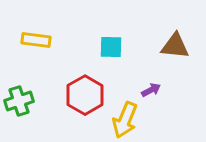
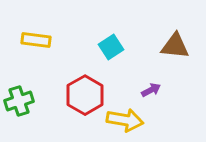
cyan square: rotated 35 degrees counterclockwise
yellow arrow: rotated 102 degrees counterclockwise
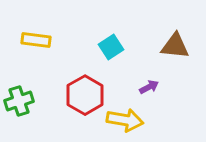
purple arrow: moved 2 px left, 3 px up
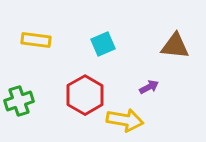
cyan square: moved 8 px left, 3 px up; rotated 10 degrees clockwise
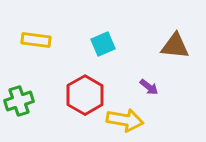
purple arrow: rotated 66 degrees clockwise
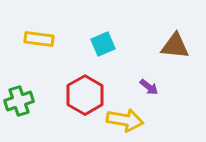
yellow rectangle: moved 3 px right, 1 px up
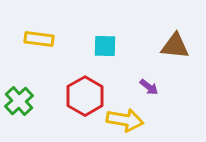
cyan square: moved 2 px right, 2 px down; rotated 25 degrees clockwise
red hexagon: moved 1 px down
green cross: rotated 24 degrees counterclockwise
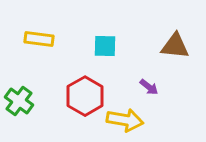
green cross: rotated 12 degrees counterclockwise
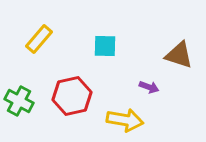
yellow rectangle: rotated 56 degrees counterclockwise
brown triangle: moved 4 px right, 9 px down; rotated 12 degrees clockwise
purple arrow: rotated 18 degrees counterclockwise
red hexagon: moved 13 px left; rotated 18 degrees clockwise
green cross: rotated 8 degrees counterclockwise
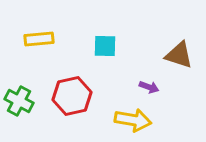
yellow rectangle: rotated 44 degrees clockwise
yellow arrow: moved 8 px right
